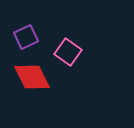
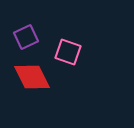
pink square: rotated 16 degrees counterclockwise
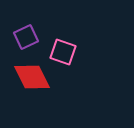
pink square: moved 5 px left
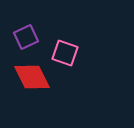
pink square: moved 2 px right, 1 px down
